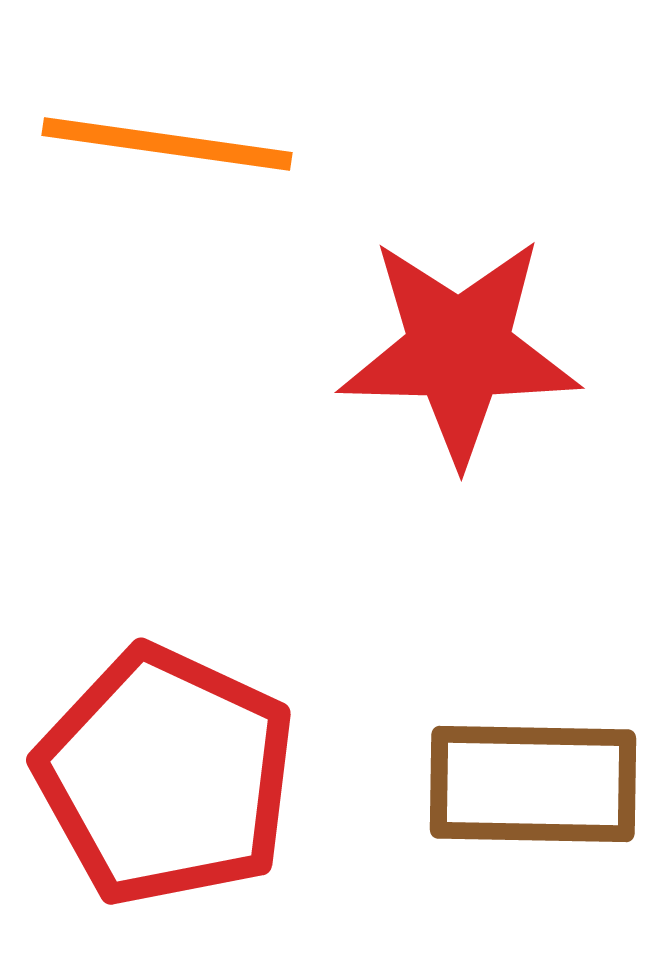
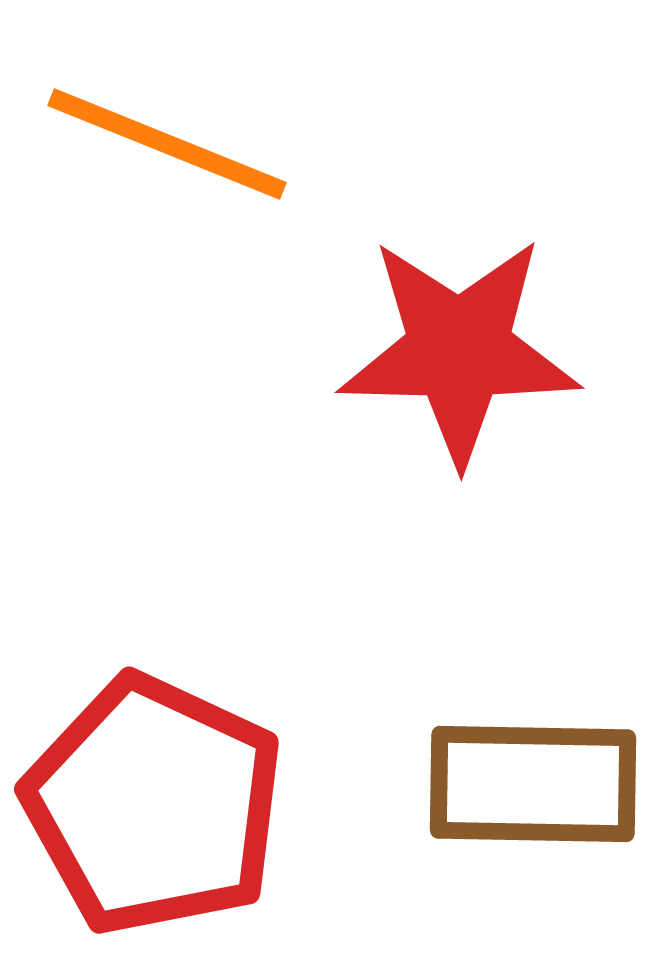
orange line: rotated 14 degrees clockwise
red pentagon: moved 12 px left, 29 px down
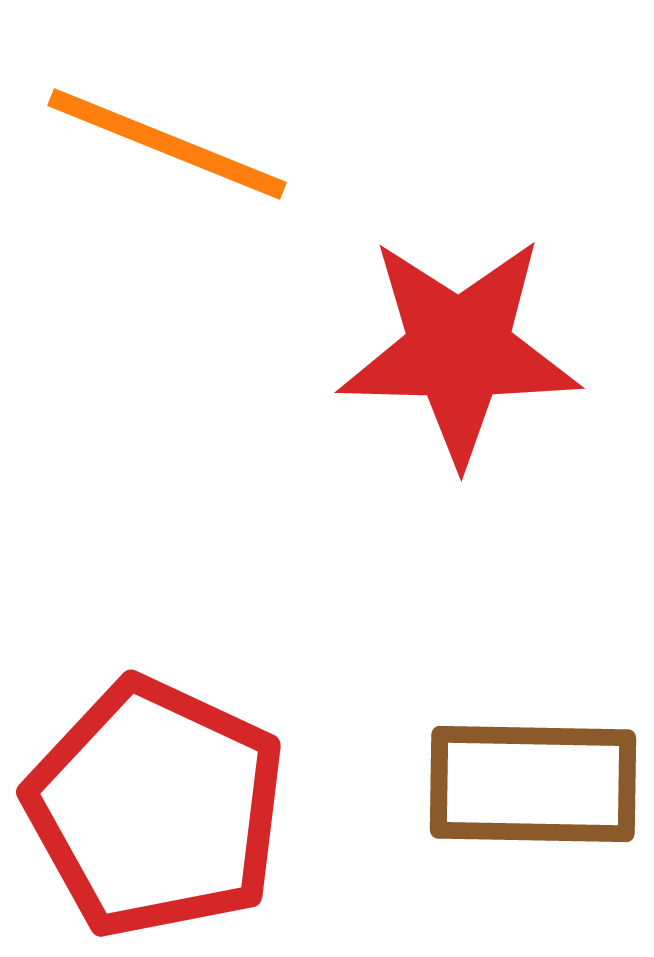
red pentagon: moved 2 px right, 3 px down
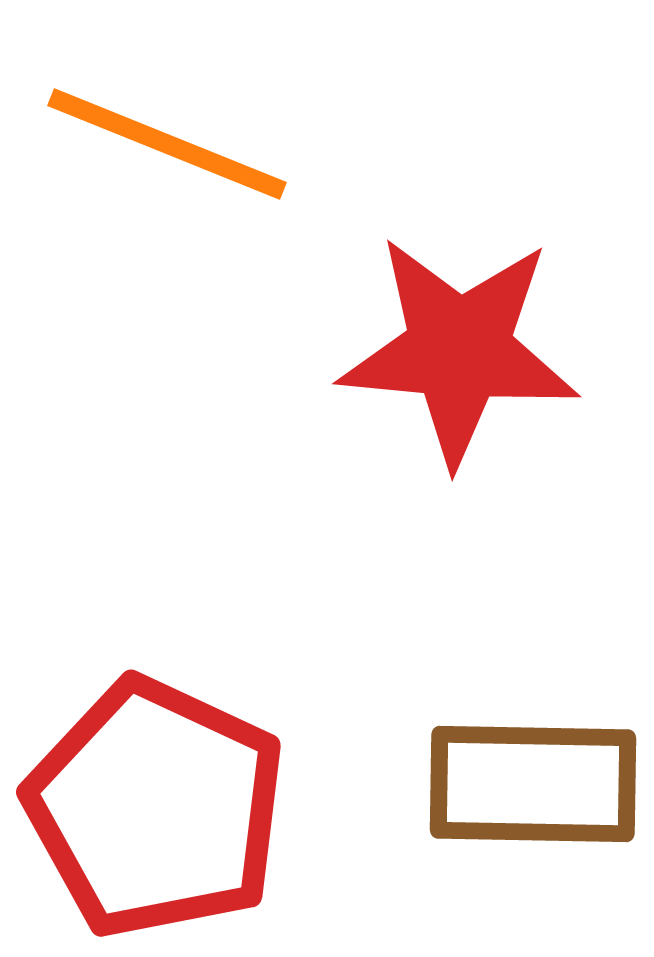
red star: rotated 4 degrees clockwise
